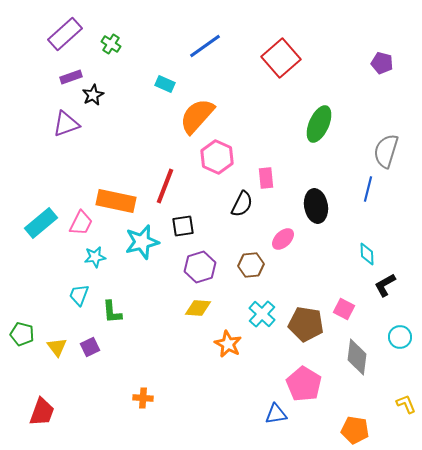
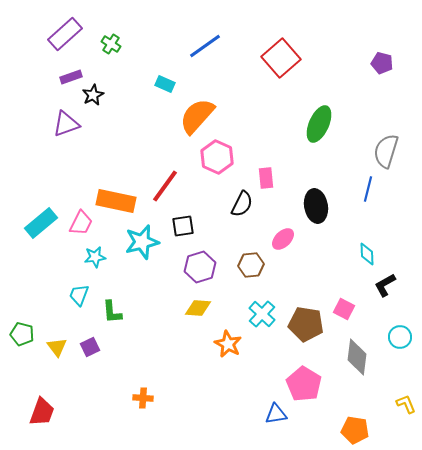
red line at (165, 186): rotated 15 degrees clockwise
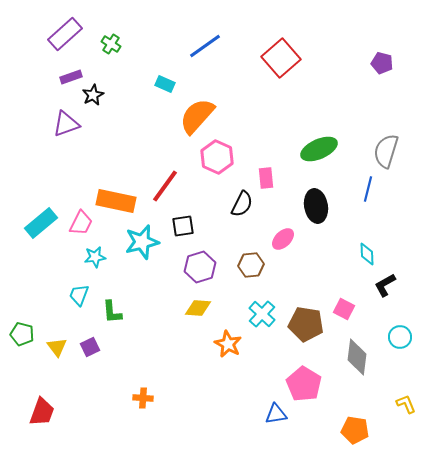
green ellipse at (319, 124): moved 25 px down; rotated 42 degrees clockwise
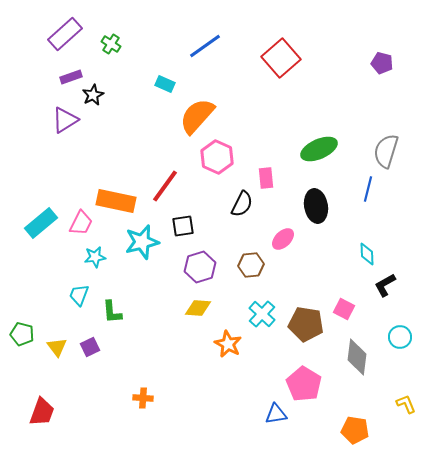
purple triangle at (66, 124): moved 1 px left, 4 px up; rotated 12 degrees counterclockwise
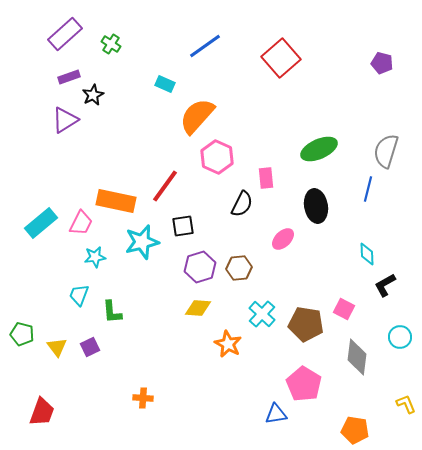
purple rectangle at (71, 77): moved 2 px left
brown hexagon at (251, 265): moved 12 px left, 3 px down
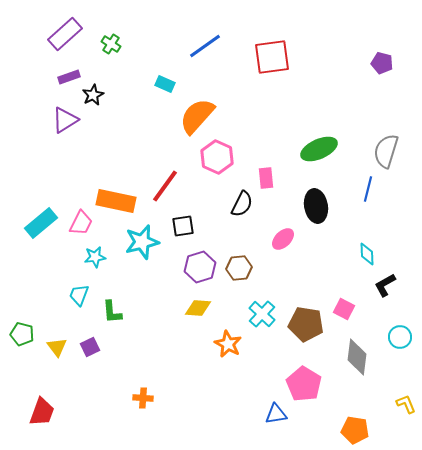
red square at (281, 58): moved 9 px left, 1 px up; rotated 33 degrees clockwise
